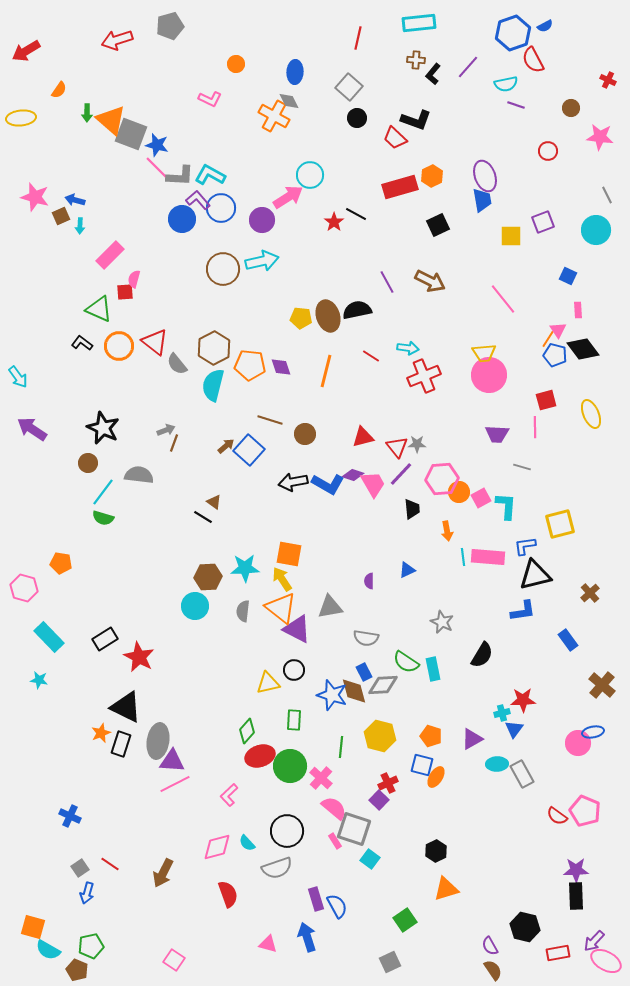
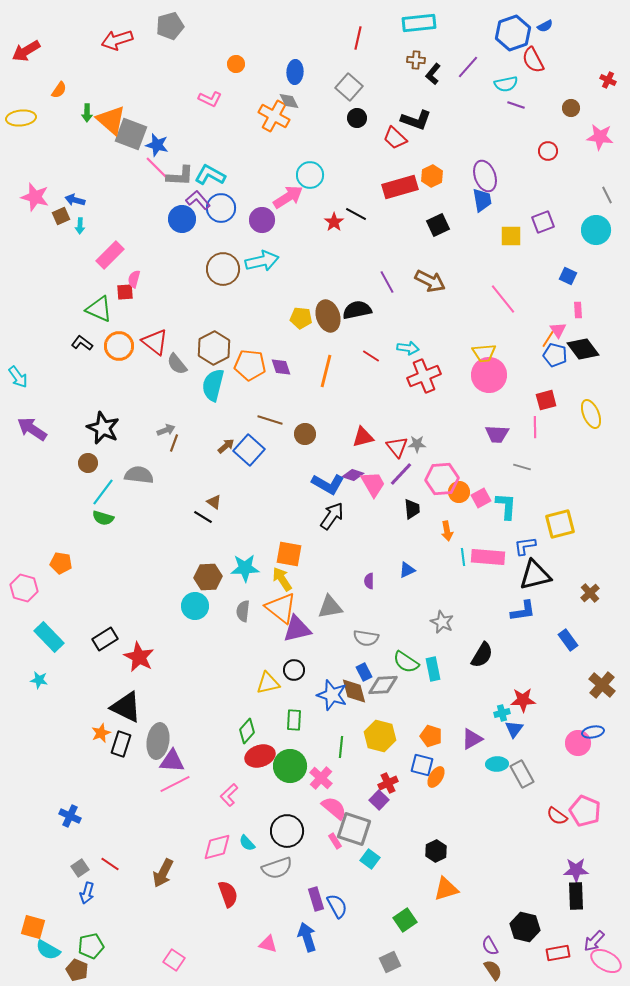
black arrow at (293, 482): moved 39 px right, 34 px down; rotated 136 degrees clockwise
purple triangle at (297, 629): rotated 40 degrees counterclockwise
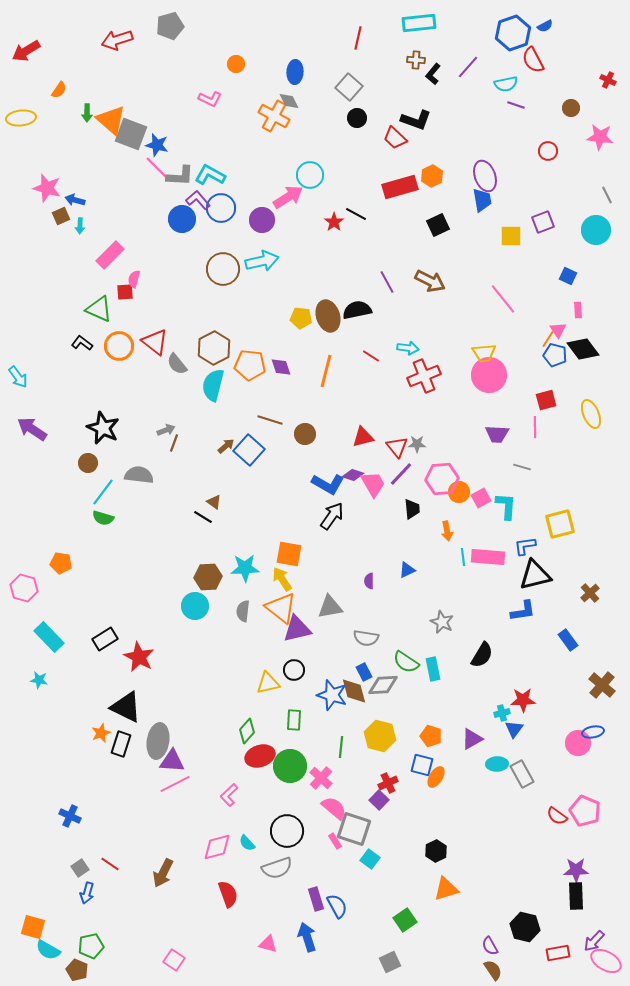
pink star at (35, 197): moved 12 px right, 9 px up
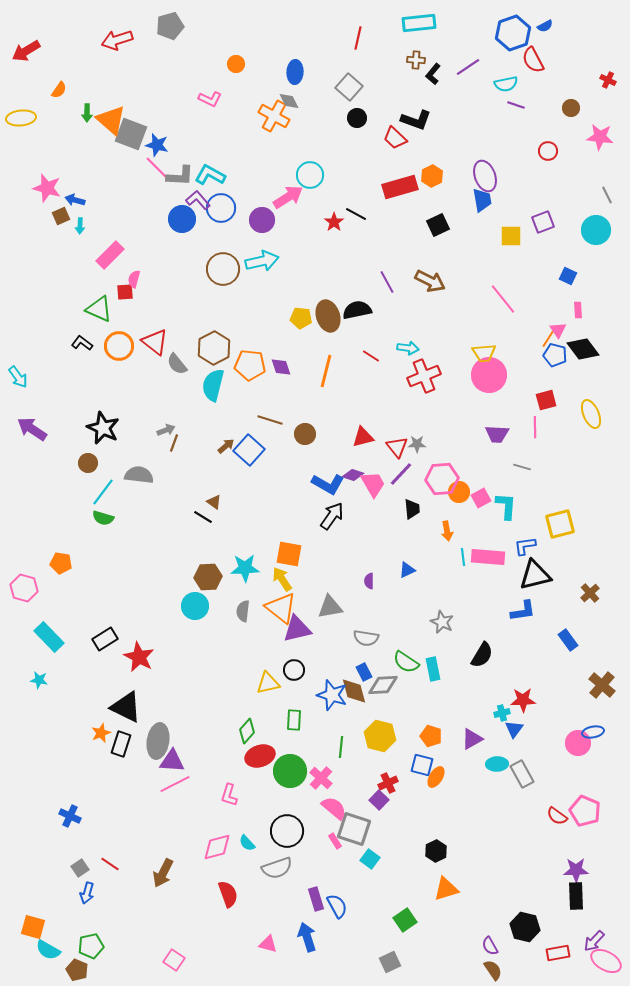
purple line at (468, 67): rotated 15 degrees clockwise
green circle at (290, 766): moved 5 px down
pink L-shape at (229, 795): rotated 30 degrees counterclockwise
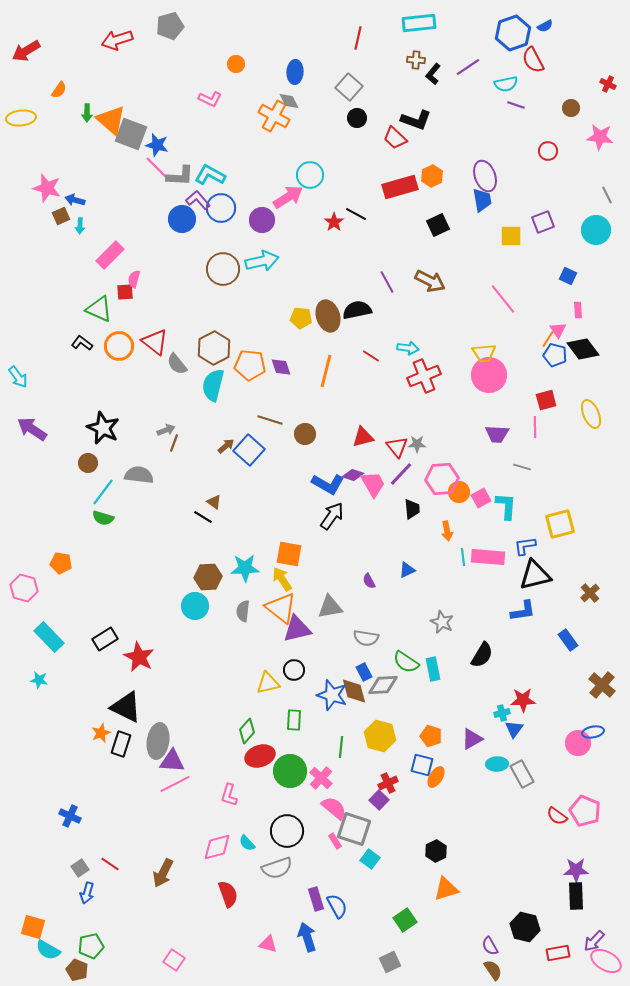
red cross at (608, 80): moved 4 px down
purple semicircle at (369, 581): rotated 28 degrees counterclockwise
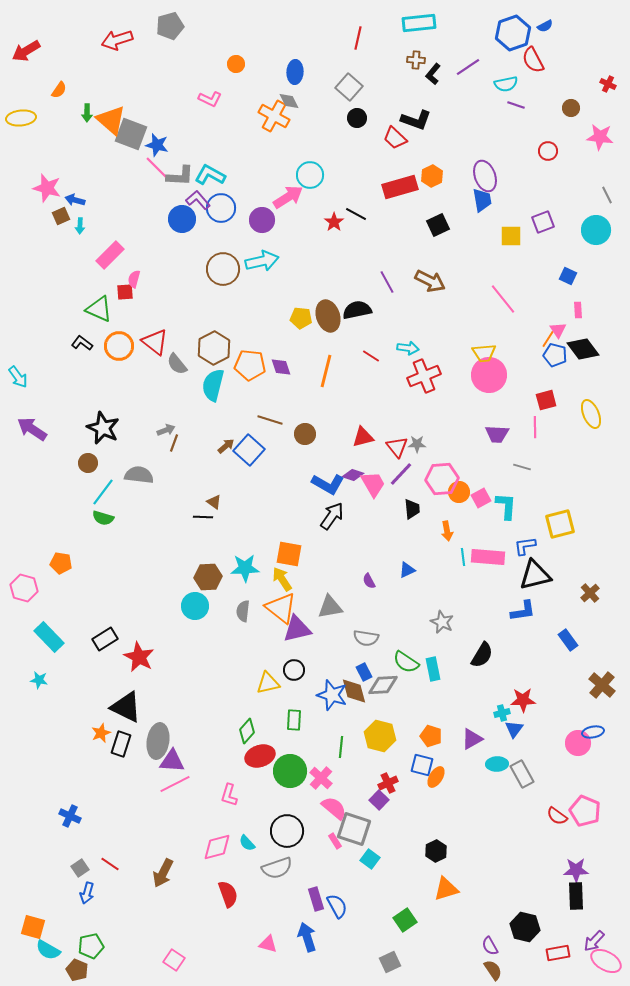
black line at (203, 517): rotated 30 degrees counterclockwise
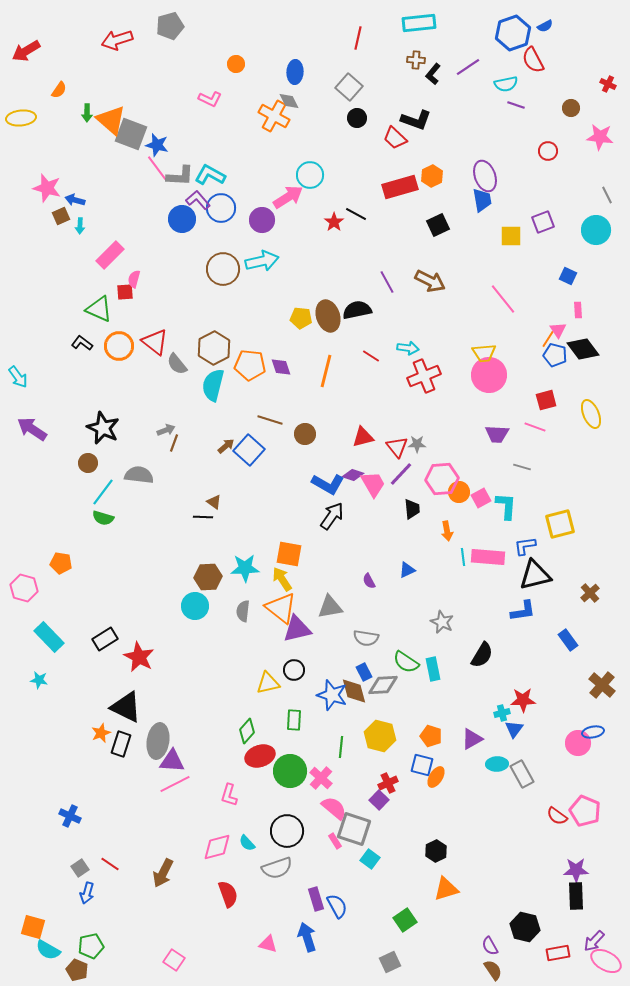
pink line at (157, 168): rotated 8 degrees clockwise
pink line at (535, 427): rotated 70 degrees counterclockwise
